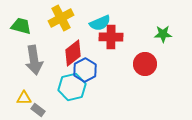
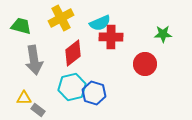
blue hexagon: moved 9 px right, 23 px down; rotated 15 degrees counterclockwise
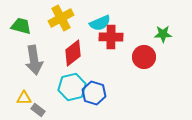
red circle: moved 1 px left, 7 px up
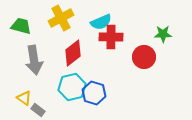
cyan semicircle: moved 1 px right, 1 px up
yellow triangle: rotated 35 degrees clockwise
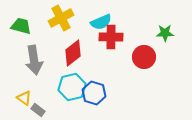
green star: moved 2 px right, 1 px up
